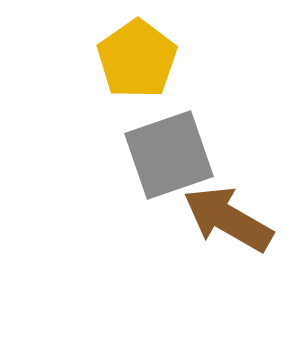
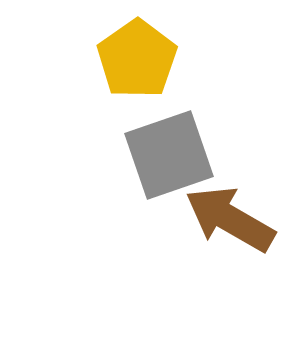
brown arrow: moved 2 px right
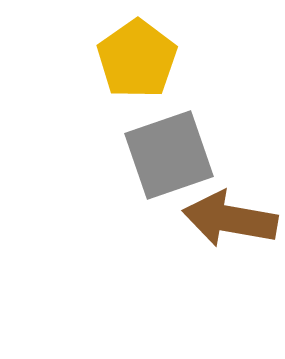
brown arrow: rotated 20 degrees counterclockwise
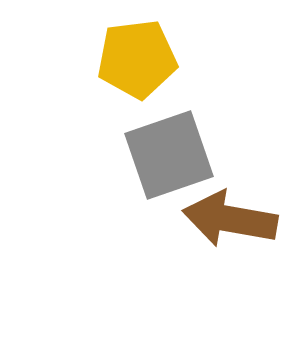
yellow pentagon: rotated 28 degrees clockwise
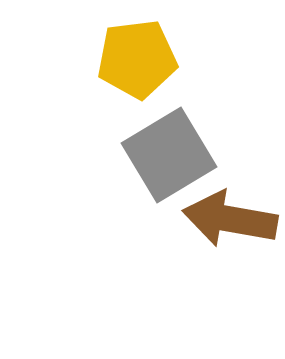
gray square: rotated 12 degrees counterclockwise
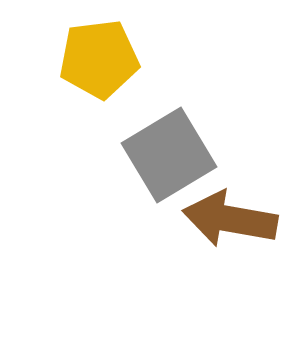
yellow pentagon: moved 38 px left
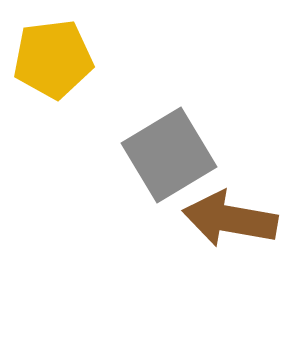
yellow pentagon: moved 46 px left
